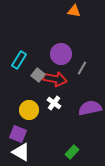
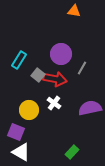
purple square: moved 2 px left, 2 px up
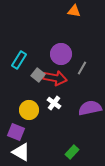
red arrow: moved 1 px up
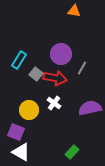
gray square: moved 2 px left, 1 px up
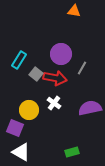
purple square: moved 1 px left, 4 px up
green rectangle: rotated 32 degrees clockwise
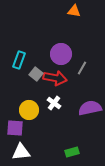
cyan rectangle: rotated 12 degrees counterclockwise
purple square: rotated 18 degrees counterclockwise
white triangle: rotated 36 degrees counterclockwise
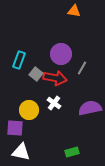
white triangle: rotated 18 degrees clockwise
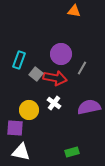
purple semicircle: moved 1 px left, 1 px up
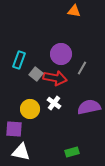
yellow circle: moved 1 px right, 1 px up
purple square: moved 1 px left, 1 px down
